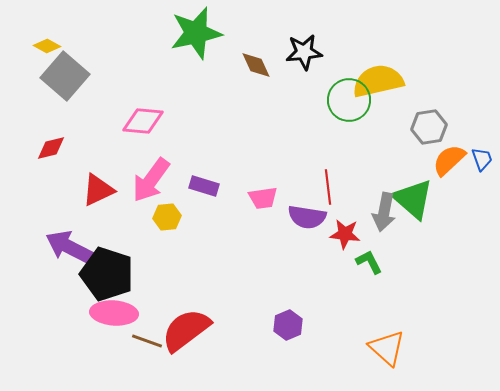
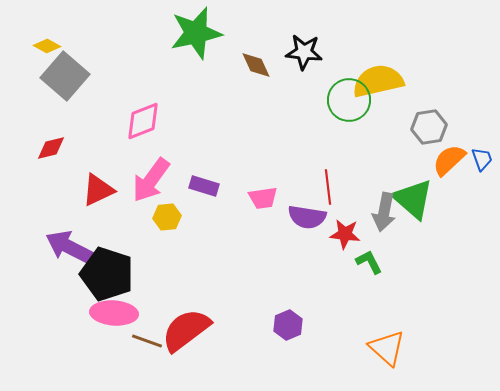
black star: rotated 12 degrees clockwise
pink diamond: rotated 27 degrees counterclockwise
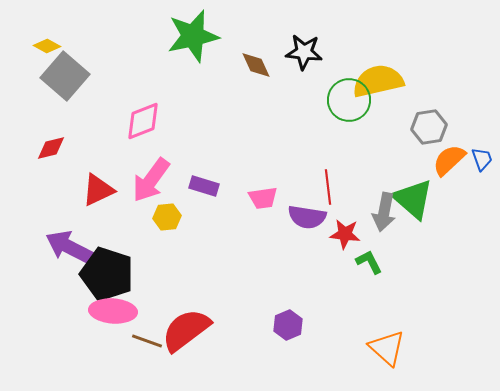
green star: moved 3 px left, 3 px down
pink ellipse: moved 1 px left, 2 px up
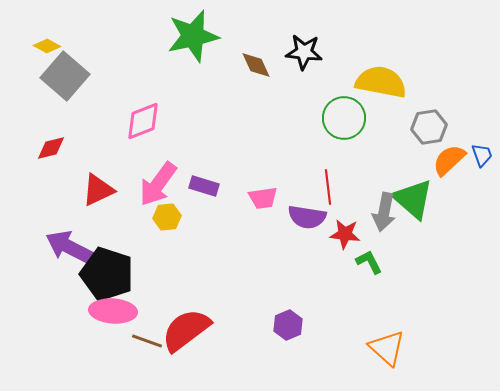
yellow semicircle: moved 3 px right, 1 px down; rotated 24 degrees clockwise
green circle: moved 5 px left, 18 px down
blue trapezoid: moved 4 px up
pink arrow: moved 7 px right, 4 px down
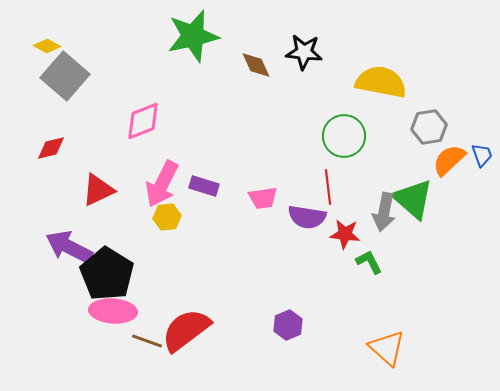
green circle: moved 18 px down
pink arrow: moved 4 px right; rotated 9 degrees counterclockwise
black pentagon: rotated 14 degrees clockwise
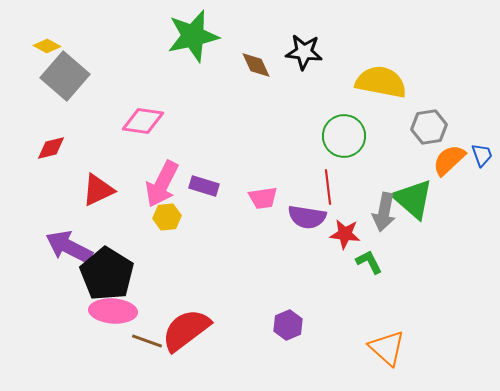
pink diamond: rotated 30 degrees clockwise
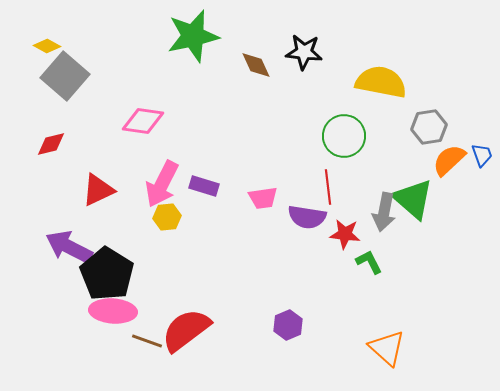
red diamond: moved 4 px up
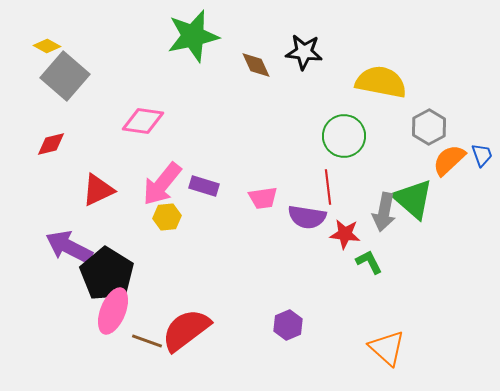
gray hexagon: rotated 20 degrees counterclockwise
pink arrow: rotated 12 degrees clockwise
pink ellipse: rotated 72 degrees counterclockwise
